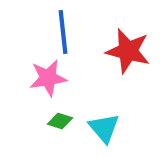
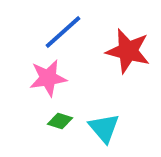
blue line: rotated 54 degrees clockwise
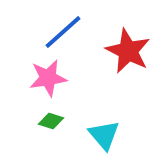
red star: rotated 12 degrees clockwise
green diamond: moved 9 px left
cyan triangle: moved 7 px down
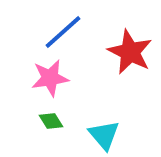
red star: moved 2 px right, 1 px down
pink star: moved 2 px right
green diamond: rotated 40 degrees clockwise
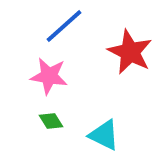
blue line: moved 1 px right, 6 px up
pink star: moved 1 px left, 2 px up; rotated 18 degrees clockwise
cyan triangle: rotated 24 degrees counterclockwise
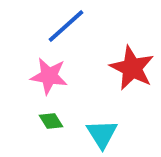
blue line: moved 2 px right
red star: moved 2 px right, 16 px down
cyan triangle: moved 2 px left, 1 px up; rotated 32 degrees clockwise
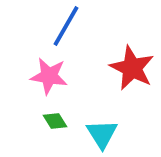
blue line: rotated 18 degrees counterclockwise
green diamond: moved 4 px right
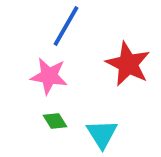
red star: moved 4 px left, 4 px up
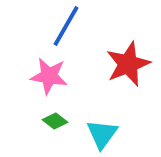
red star: rotated 24 degrees clockwise
green diamond: rotated 20 degrees counterclockwise
cyan triangle: rotated 8 degrees clockwise
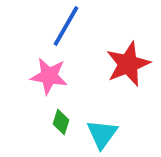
green diamond: moved 6 px right, 1 px down; rotated 70 degrees clockwise
